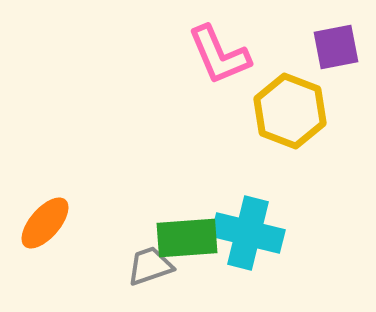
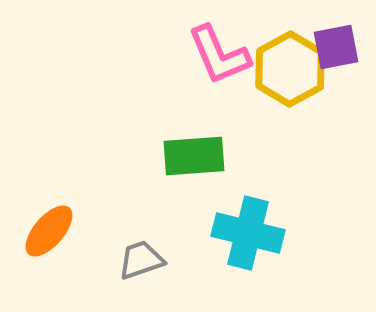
yellow hexagon: moved 42 px up; rotated 10 degrees clockwise
orange ellipse: moved 4 px right, 8 px down
green rectangle: moved 7 px right, 82 px up
gray trapezoid: moved 9 px left, 6 px up
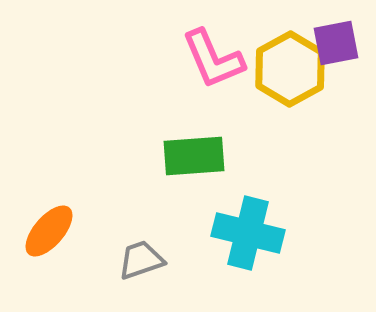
purple square: moved 4 px up
pink L-shape: moved 6 px left, 4 px down
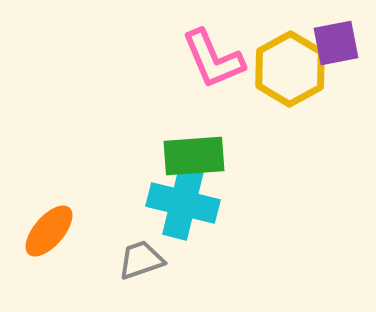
cyan cross: moved 65 px left, 30 px up
